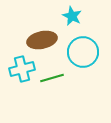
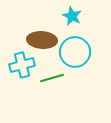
brown ellipse: rotated 16 degrees clockwise
cyan circle: moved 8 px left
cyan cross: moved 4 px up
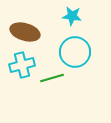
cyan star: rotated 18 degrees counterclockwise
brown ellipse: moved 17 px left, 8 px up; rotated 12 degrees clockwise
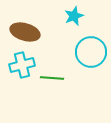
cyan star: moved 2 px right; rotated 30 degrees counterclockwise
cyan circle: moved 16 px right
green line: rotated 20 degrees clockwise
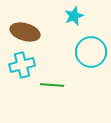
green line: moved 7 px down
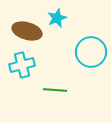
cyan star: moved 17 px left, 2 px down
brown ellipse: moved 2 px right, 1 px up
green line: moved 3 px right, 5 px down
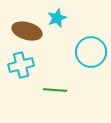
cyan cross: moved 1 px left
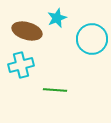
cyan circle: moved 1 px right, 13 px up
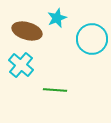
cyan cross: rotated 35 degrees counterclockwise
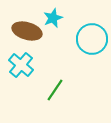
cyan star: moved 4 px left
green line: rotated 60 degrees counterclockwise
